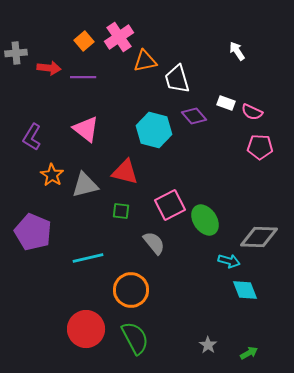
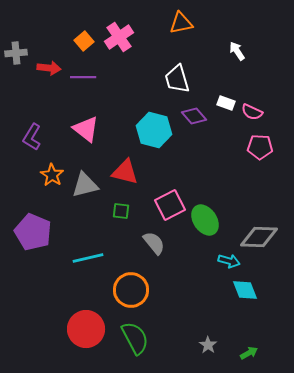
orange triangle: moved 36 px right, 38 px up
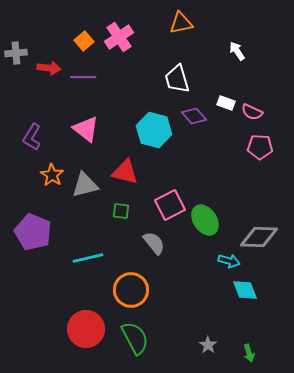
green arrow: rotated 102 degrees clockwise
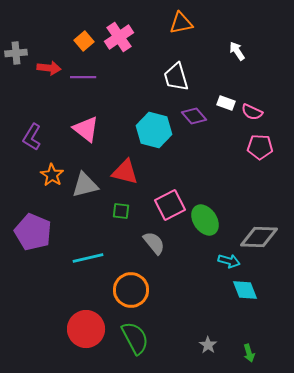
white trapezoid: moved 1 px left, 2 px up
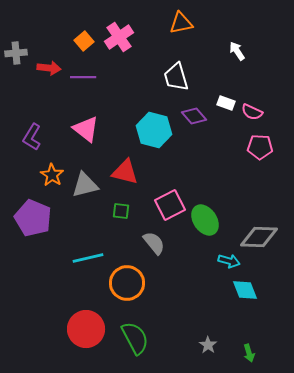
purple pentagon: moved 14 px up
orange circle: moved 4 px left, 7 px up
